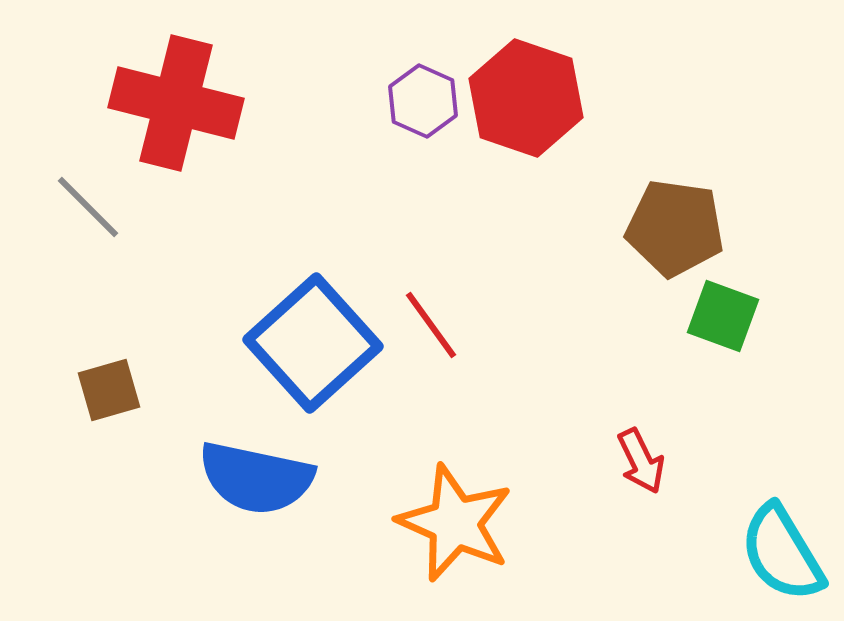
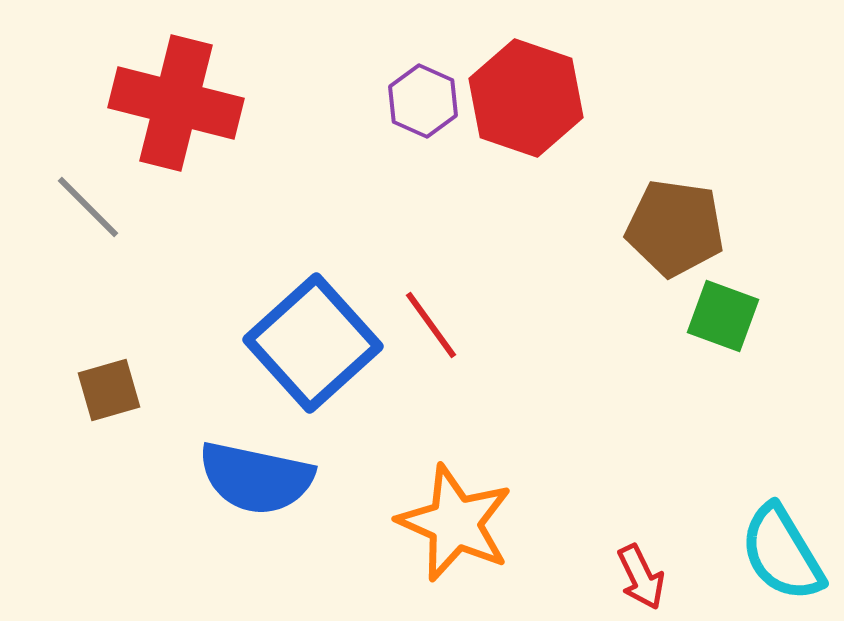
red arrow: moved 116 px down
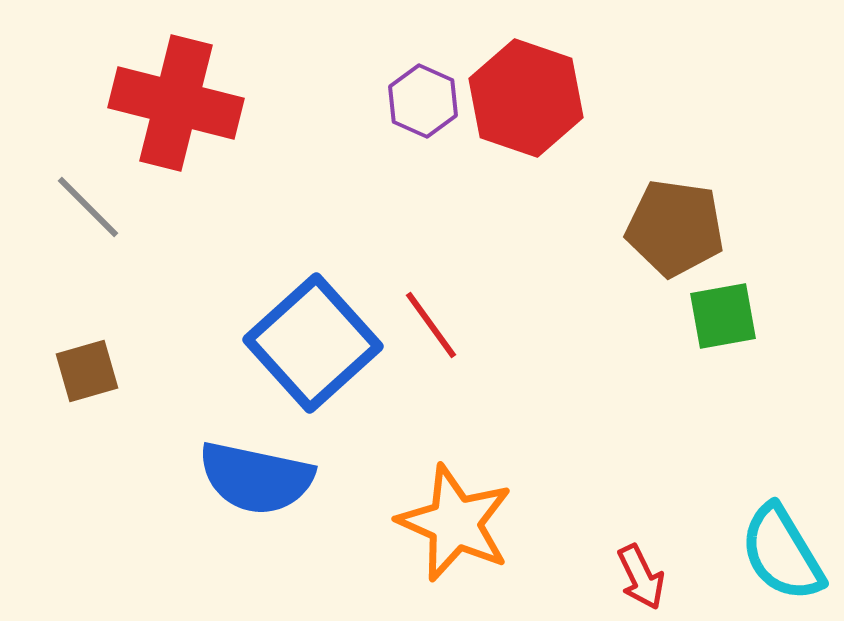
green square: rotated 30 degrees counterclockwise
brown square: moved 22 px left, 19 px up
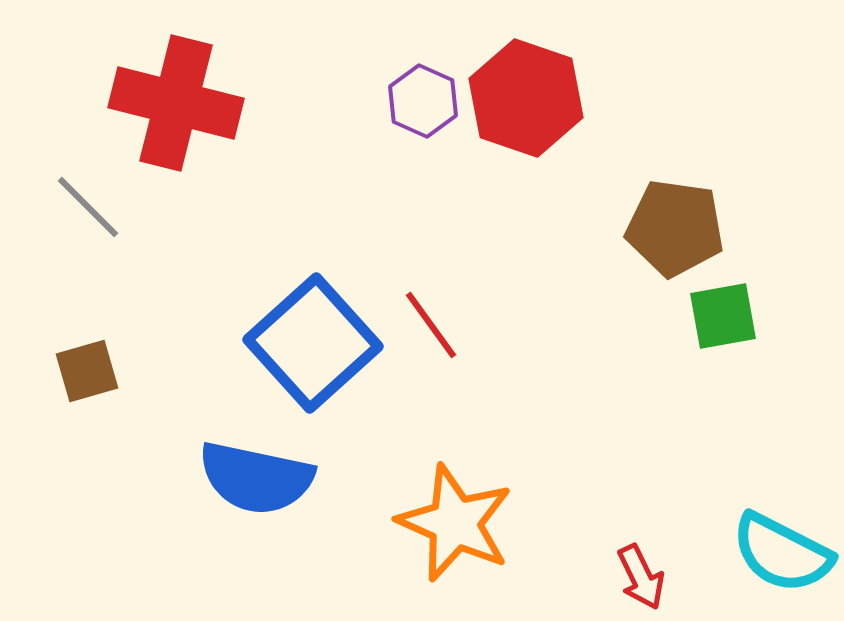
cyan semicircle: rotated 32 degrees counterclockwise
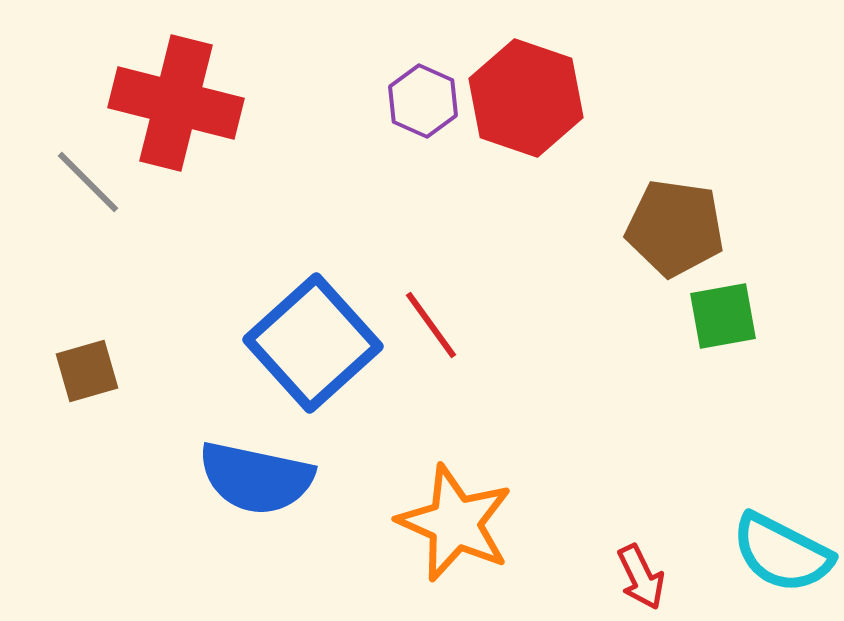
gray line: moved 25 px up
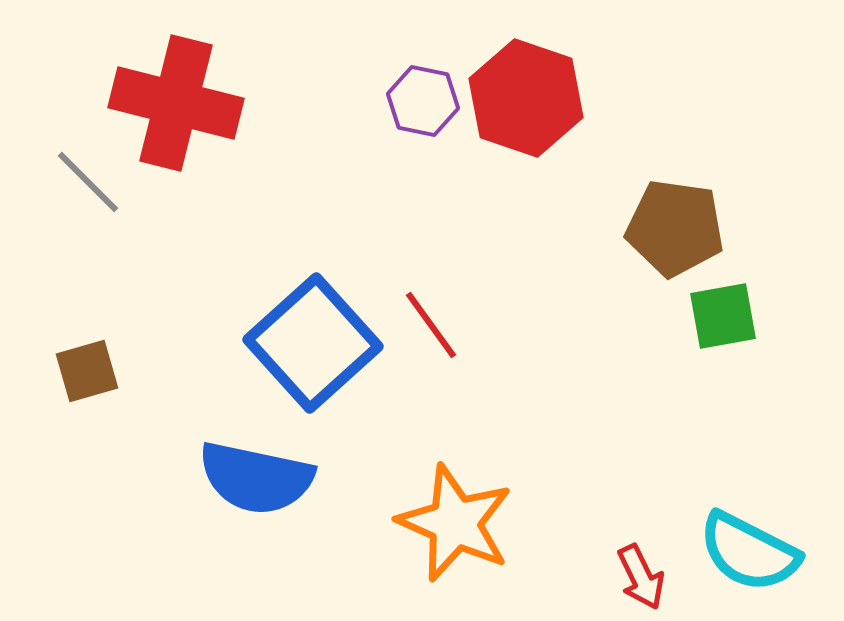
purple hexagon: rotated 12 degrees counterclockwise
cyan semicircle: moved 33 px left, 1 px up
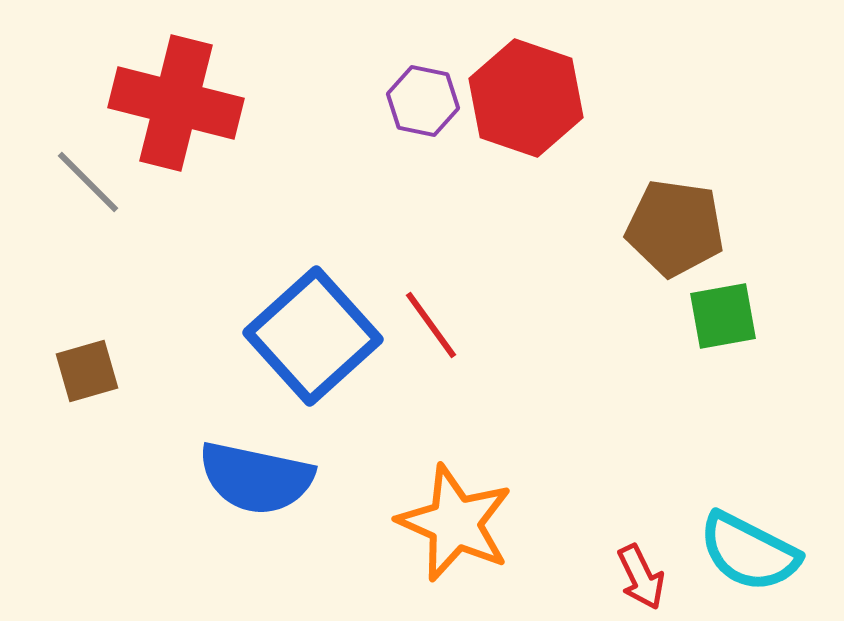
blue square: moved 7 px up
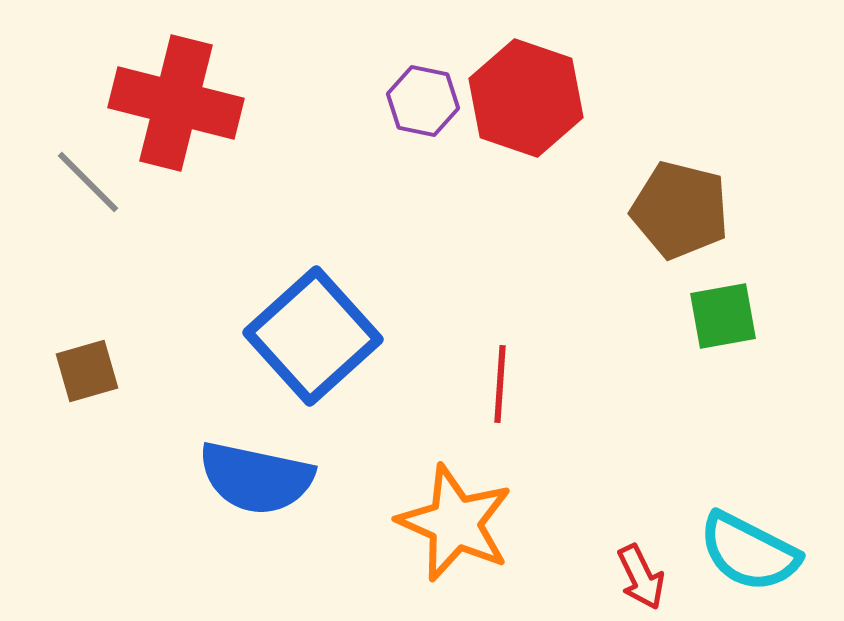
brown pentagon: moved 5 px right, 18 px up; rotated 6 degrees clockwise
red line: moved 69 px right, 59 px down; rotated 40 degrees clockwise
